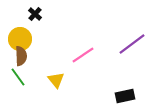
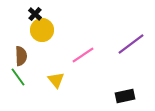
yellow circle: moved 22 px right, 9 px up
purple line: moved 1 px left
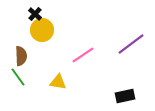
yellow triangle: moved 2 px right, 2 px down; rotated 42 degrees counterclockwise
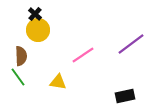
yellow circle: moved 4 px left
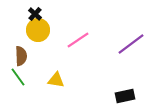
pink line: moved 5 px left, 15 px up
yellow triangle: moved 2 px left, 2 px up
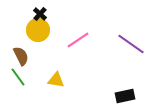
black cross: moved 5 px right
purple line: rotated 72 degrees clockwise
brown semicircle: rotated 24 degrees counterclockwise
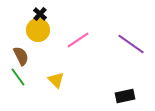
yellow triangle: rotated 36 degrees clockwise
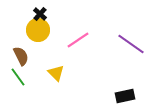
yellow triangle: moved 7 px up
